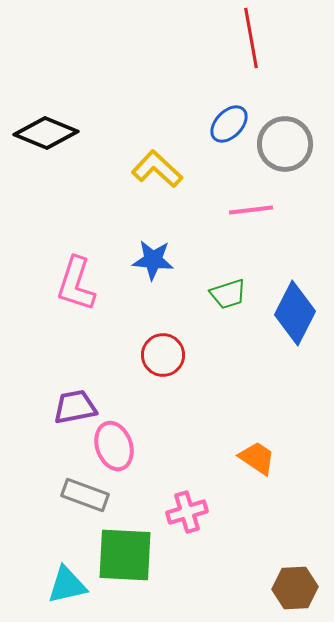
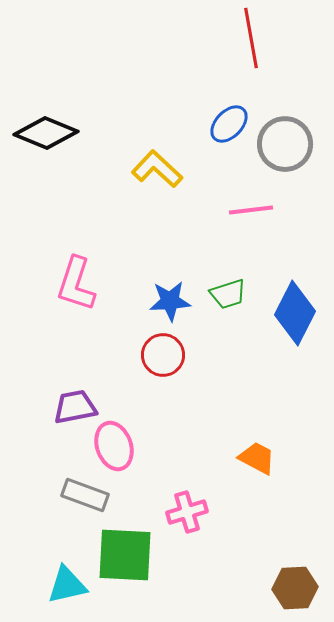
blue star: moved 17 px right, 41 px down; rotated 9 degrees counterclockwise
orange trapezoid: rotated 6 degrees counterclockwise
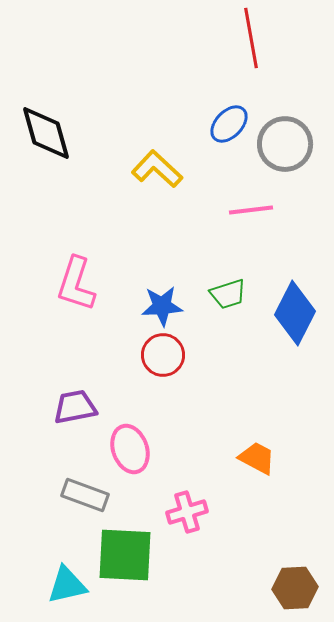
black diamond: rotated 52 degrees clockwise
blue star: moved 8 px left, 5 px down
pink ellipse: moved 16 px right, 3 px down
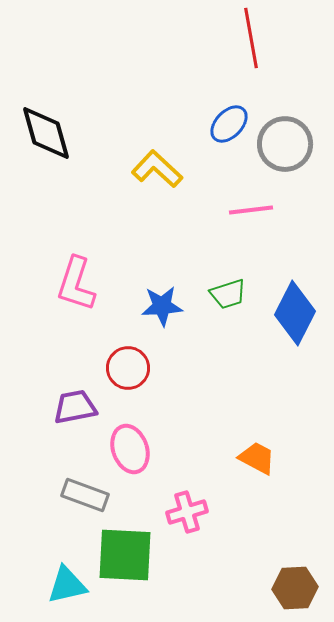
red circle: moved 35 px left, 13 px down
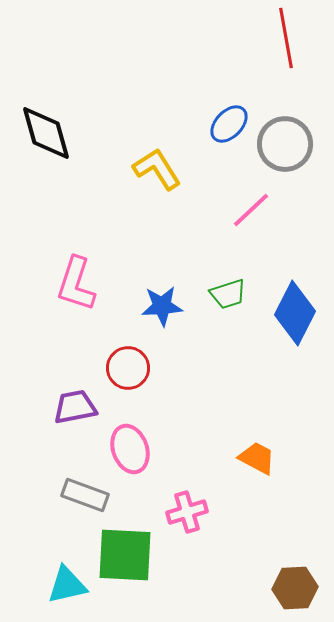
red line: moved 35 px right
yellow L-shape: rotated 15 degrees clockwise
pink line: rotated 36 degrees counterclockwise
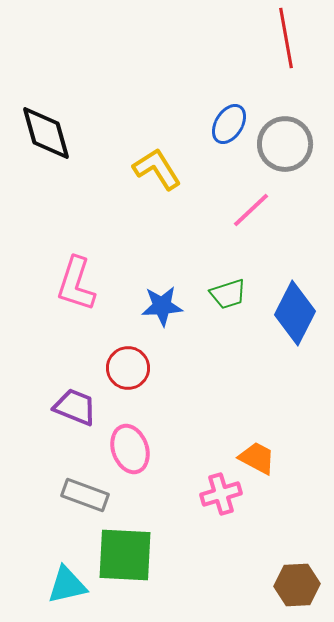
blue ellipse: rotated 12 degrees counterclockwise
purple trapezoid: rotated 33 degrees clockwise
pink cross: moved 34 px right, 18 px up
brown hexagon: moved 2 px right, 3 px up
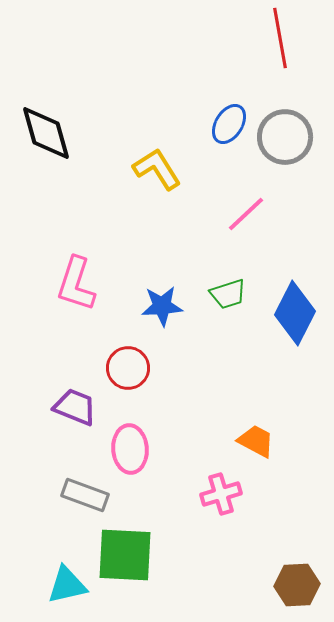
red line: moved 6 px left
gray circle: moved 7 px up
pink line: moved 5 px left, 4 px down
pink ellipse: rotated 15 degrees clockwise
orange trapezoid: moved 1 px left, 17 px up
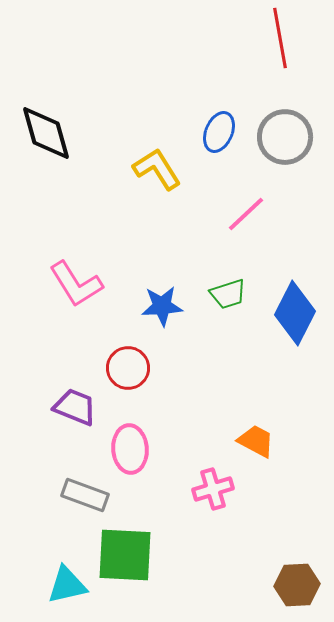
blue ellipse: moved 10 px left, 8 px down; rotated 9 degrees counterclockwise
pink L-shape: rotated 50 degrees counterclockwise
pink cross: moved 8 px left, 5 px up
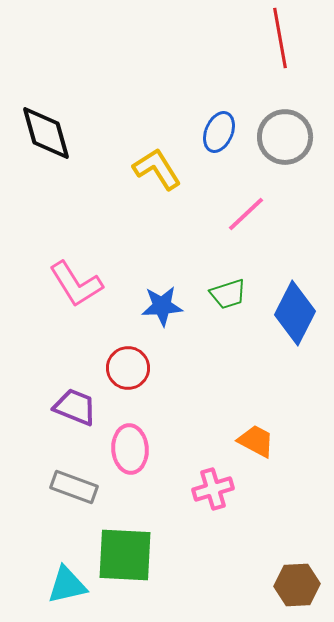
gray rectangle: moved 11 px left, 8 px up
